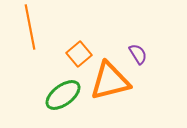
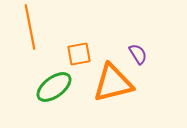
orange square: rotated 30 degrees clockwise
orange triangle: moved 3 px right, 2 px down
green ellipse: moved 9 px left, 8 px up
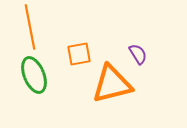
orange triangle: moved 1 px left, 1 px down
green ellipse: moved 20 px left, 12 px up; rotated 75 degrees counterclockwise
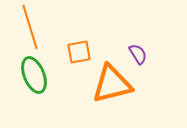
orange line: rotated 6 degrees counterclockwise
orange square: moved 2 px up
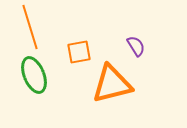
purple semicircle: moved 2 px left, 8 px up
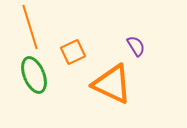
orange square: moved 6 px left; rotated 15 degrees counterclockwise
orange triangle: rotated 39 degrees clockwise
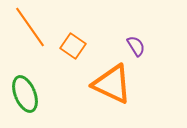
orange line: rotated 18 degrees counterclockwise
orange square: moved 6 px up; rotated 30 degrees counterclockwise
green ellipse: moved 9 px left, 19 px down
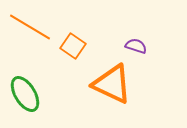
orange line: rotated 24 degrees counterclockwise
purple semicircle: rotated 40 degrees counterclockwise
green ellipse: rotated 9 degrees counterclockwise
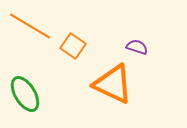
orange line: moved 1 px up
purple semicircle: moved 1 px right, 1 px down
orange triangle: moved 1 px right
